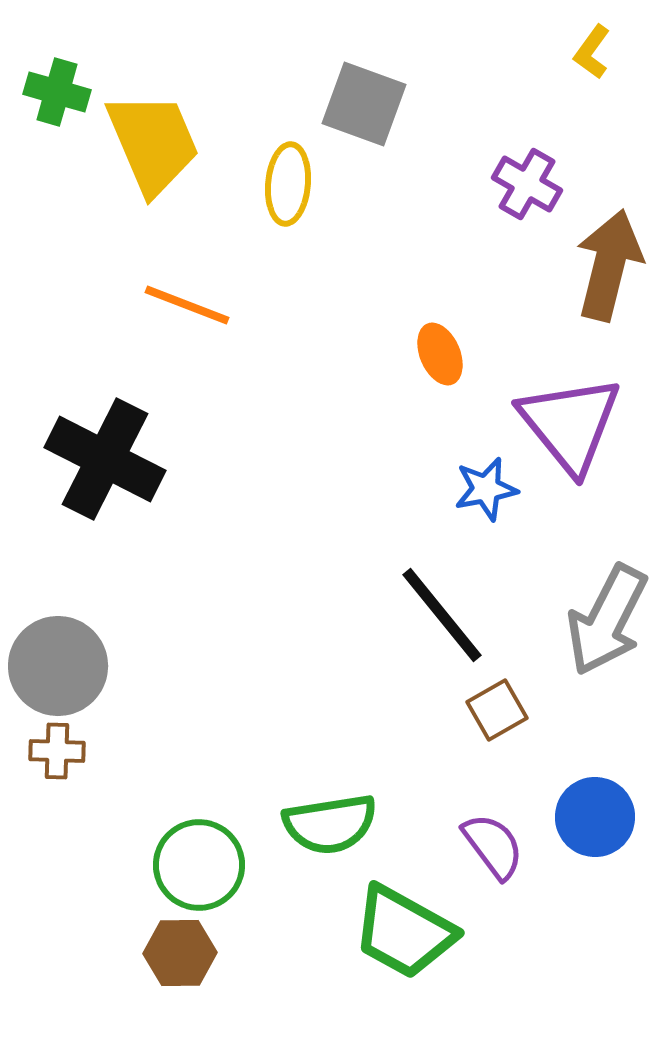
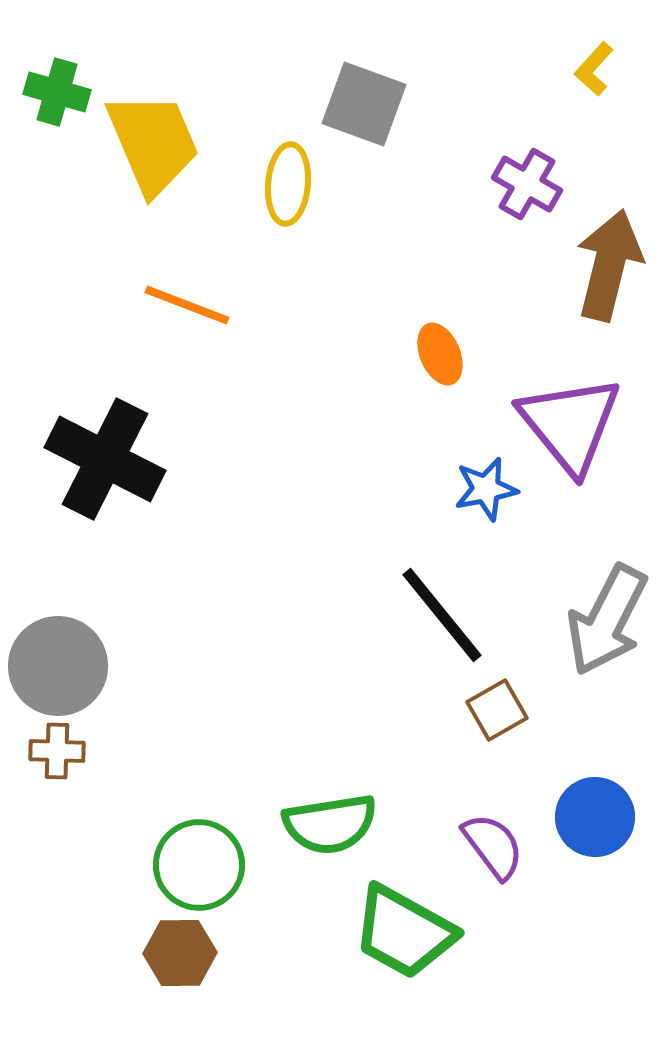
yellow L-shape: moved 2 px right, 17 px down; rotated 6 degrees clockwise
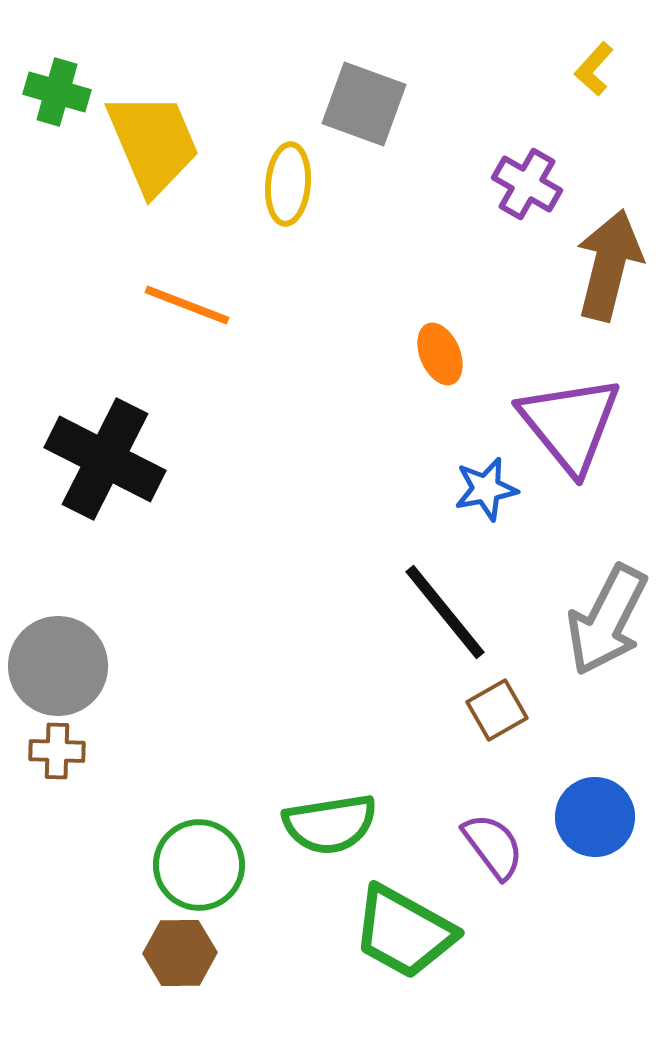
black line: moved 3 px right, 3 px up
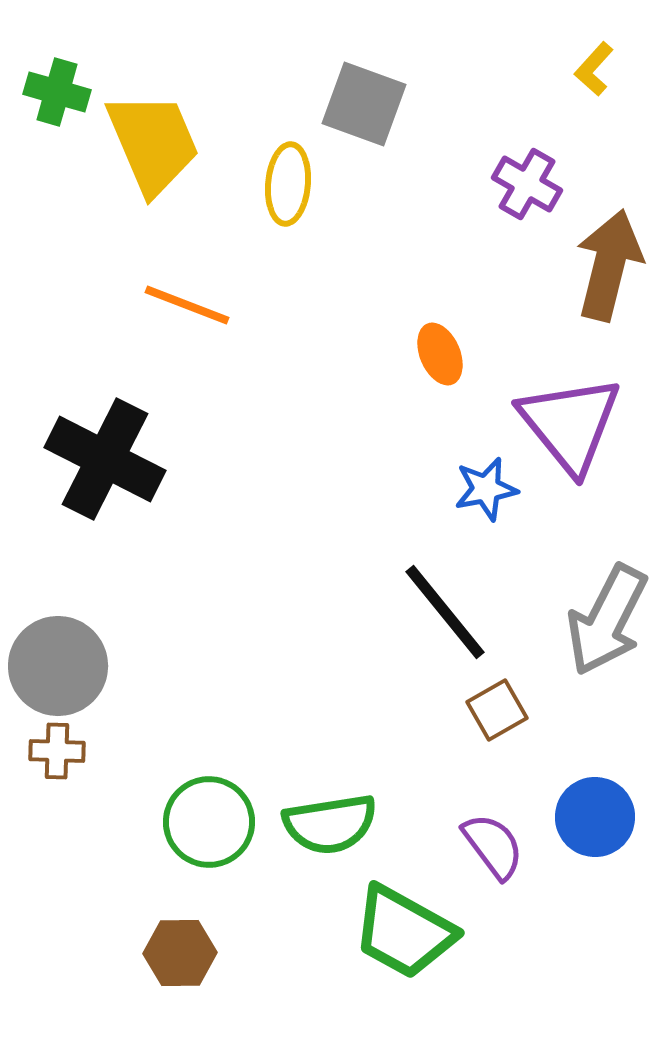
green circle: moved 10 px right, 43 px up
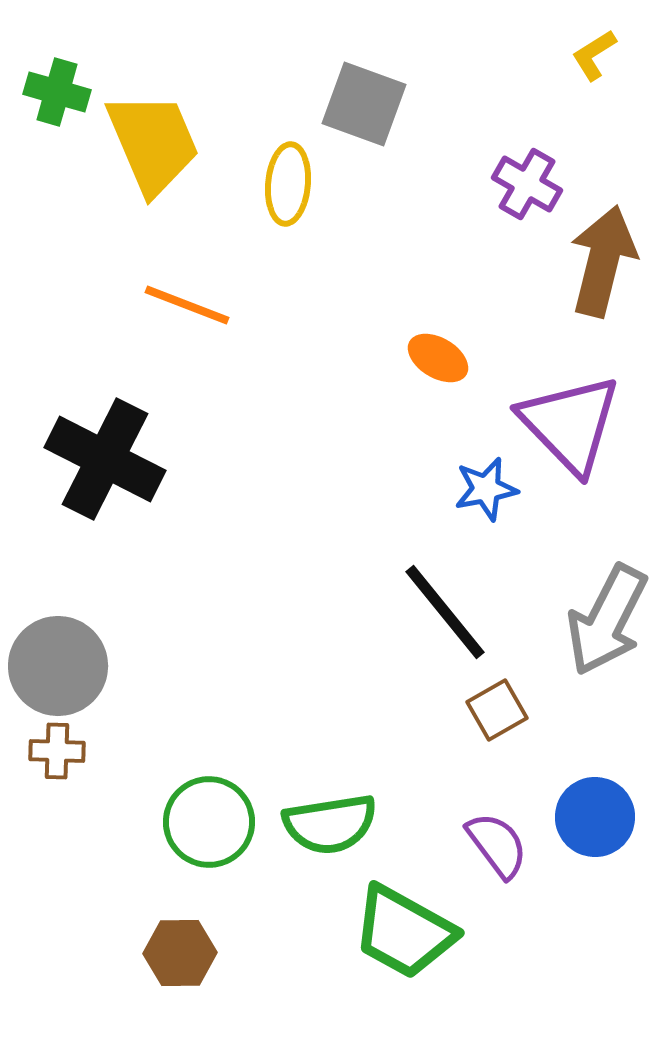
yellow L-shape: moved 14 px up; rotated 16 degrees clockwise
brown arrow: moved 6 px left, 4 px up
orange ellipse: moved 2 px left, 4 px down; rotated 36 degrees counterclockwise
purple triangle: rotated 5 degrees counterclockwise
purple semicircle: moved 4 px right, 1 px up
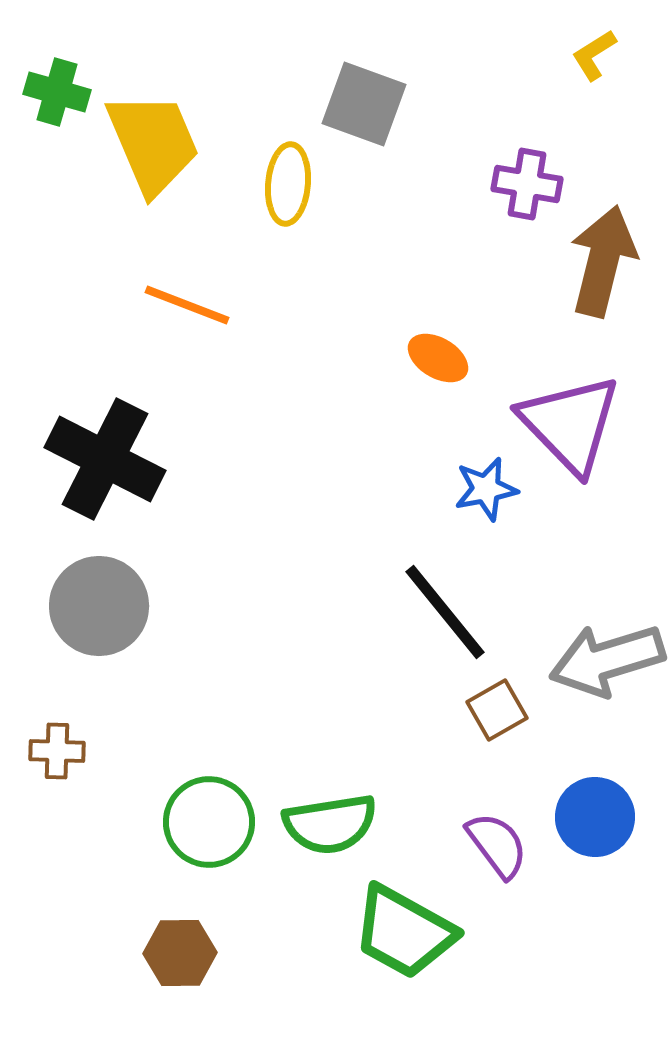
purple cross: rotated 20 degrees counterclockwise
gray arrow: moved 40 px down; rotated 46 degrees clockwise
gray circle: moved 41 px right, 60 px up
